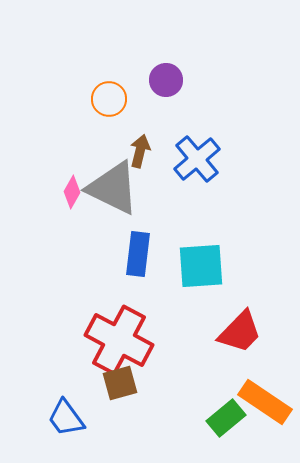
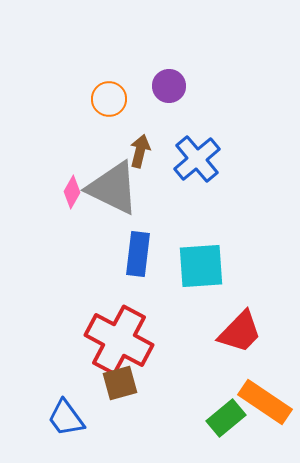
purple circle: moved 3 px right, 6 px down
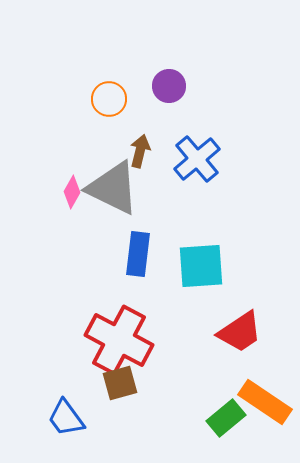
red trapezoid: rotated 12 degrees clockwise
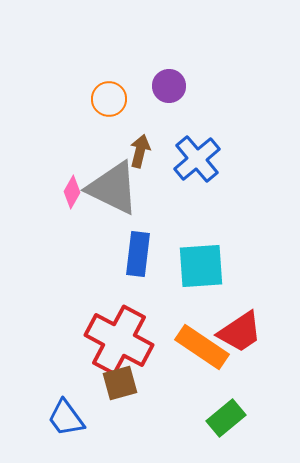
orange rectangle: moved 63 px left, 55 px up
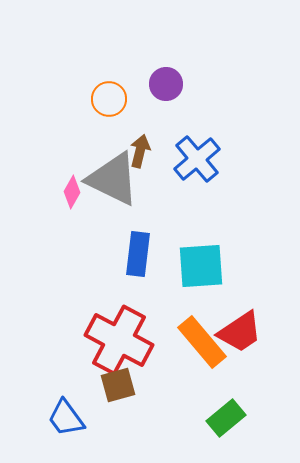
purple circle: moved 3 px left, 2 px up
gray triangle: moved 9 px up
orange rectangle: moved 5 px up; rotated 16 degrees clockwise
brown square: moved 2 px left, 2 px down
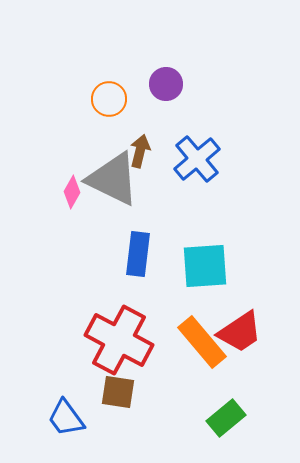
cyan square: moved 4 px right
brown square: moved 7 px down; rotated 24 degrees clockwise
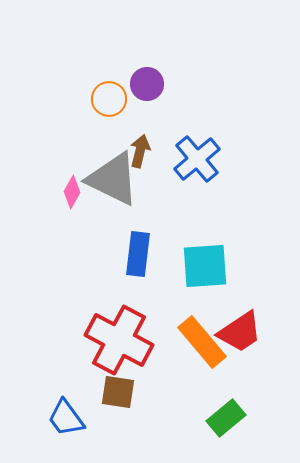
purple circle: moved 19 px left
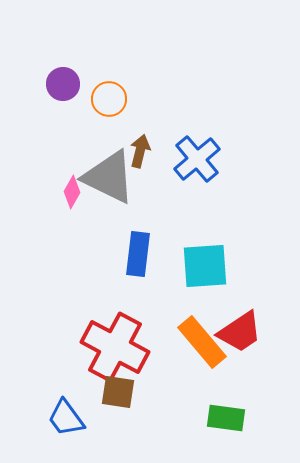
purple circle: moved 84 px left
gray triangle: moved 4 px left, 2 px up
red cross: moved 4 px left, 7 px down
green rectangle: rotated 48 degrees clockwise
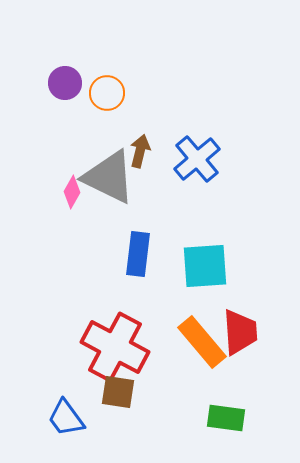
purple circle: moved 2 px right, 1 px up
orange circle: moved 2 px left, 6 px up
red trapezoid: rotated 60 degrees counterclockwise
